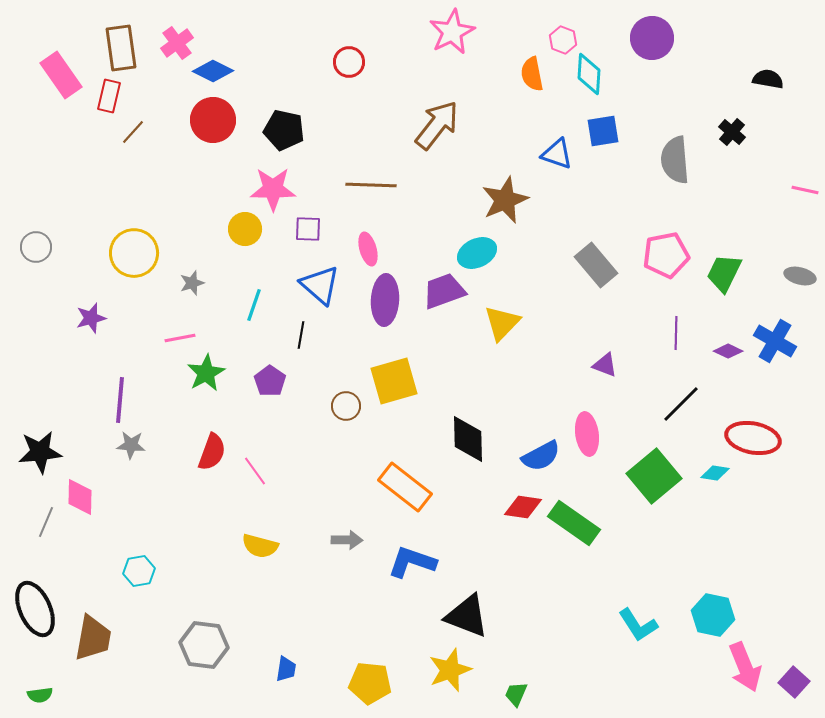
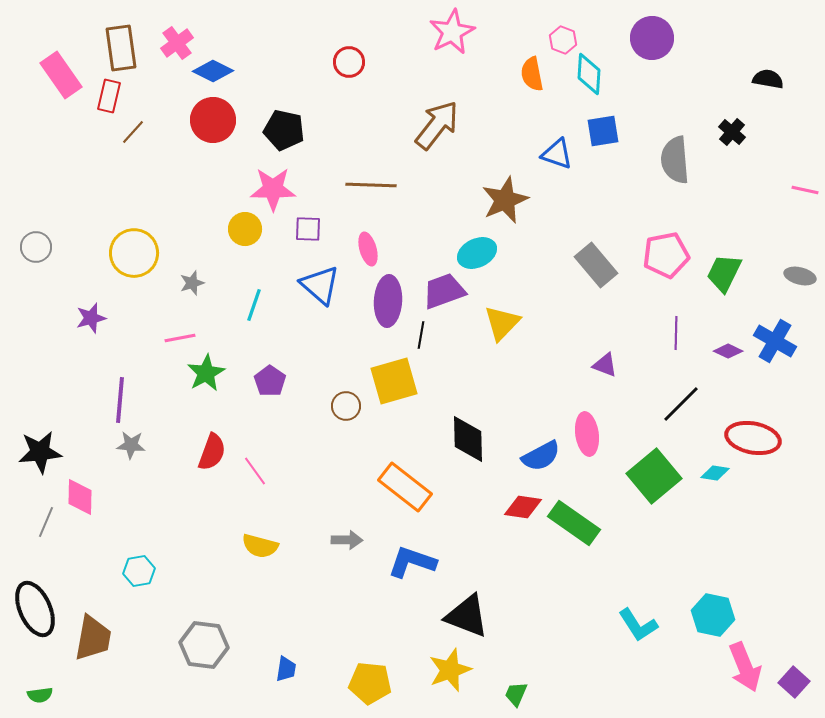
purple ellipse at (385, 300): moved 3 px right, 1 px down
black line at (301, 335): moved 120 px right
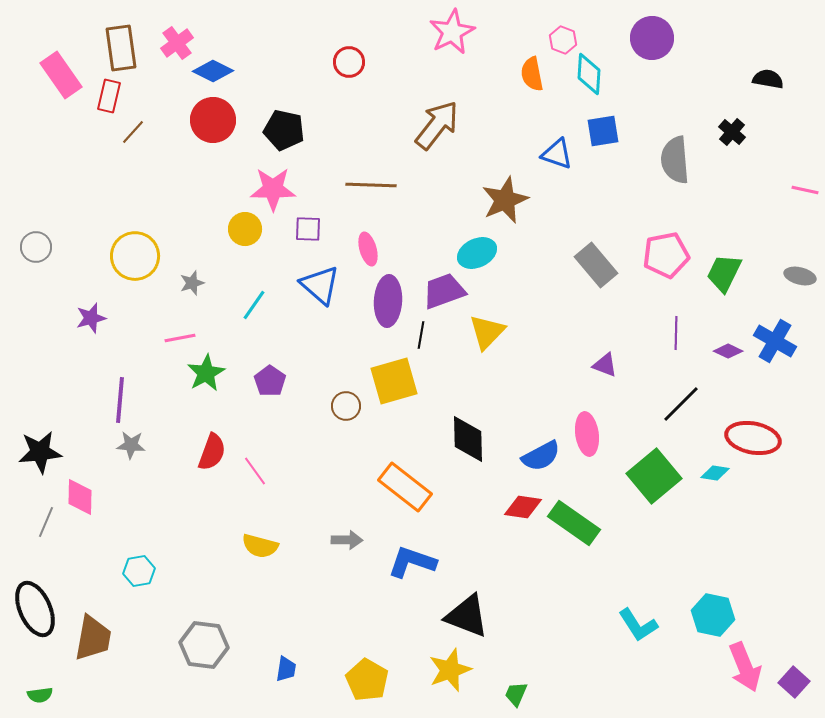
yellow circle at (134, 253): moved 1 px right, 3 px down
cyan line at (254, 305): rotated 16 degrees clockwise
yellow triangle at (502, 323): moved 15 px left, 9 px down
yellow pentagon at (370, 683): moved 3 px left, 3 px up; rotated 24 degrees clockwise
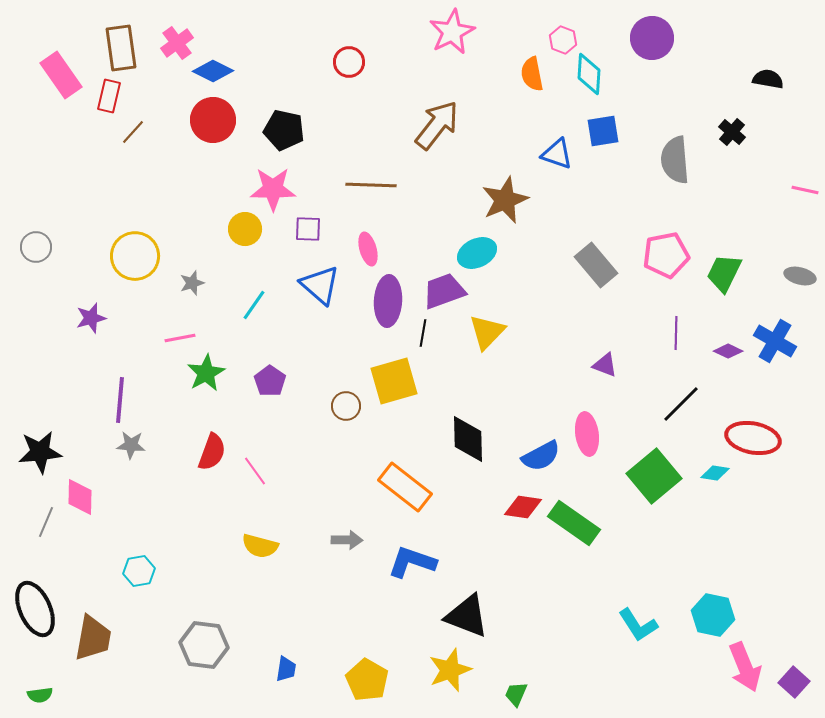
black line at (421, 335): moved 2 px right, 2 px up
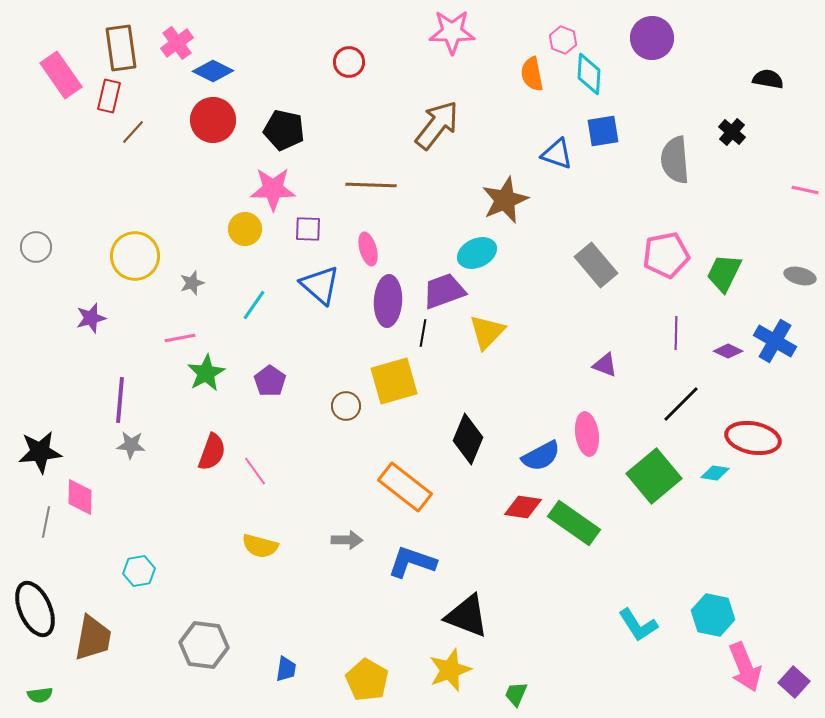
pink star at (452, 32): rotated 27 degrees clockwise
black diamond at (468, 439): rotated 24 degrees clockwise
gray line at (46, 522): rotated 12 degrees counterclockwise
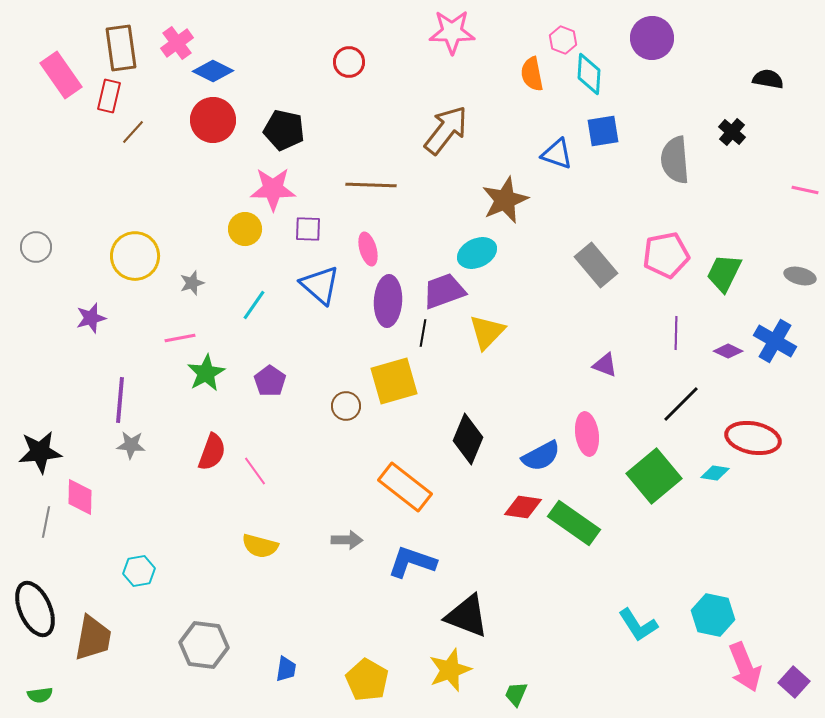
brown arrow at (437, 125): moved 9 px right, 5 px down
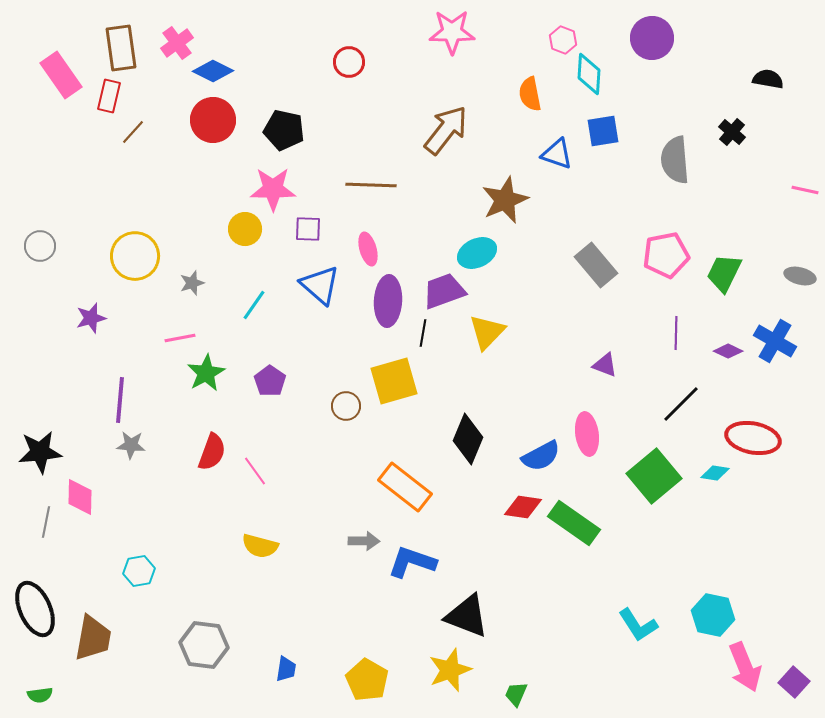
orange semicircle at (532, 74): moved 2 px left, 20 px down
gray circle at (36, 247): moved 4 px right, 1 px up
gray arrow at (347, 540): moved 17 px right, 1 px down
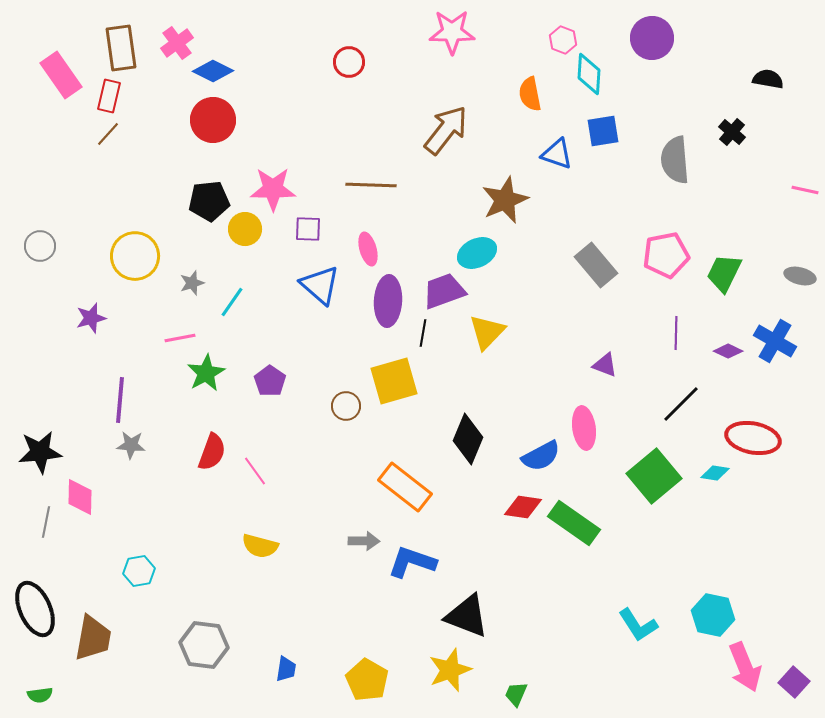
black pentagon at (284, 130): moved 75 px left, 71 px down; rotated 18 degrees counterclockwise
brown line at (133, 132): moved 25 px left, 2 px down
cyan line at (254, 305): moved 22 px left, 3 px up
pink ellipse at (587, 434): moved 3 px left, 6 px up
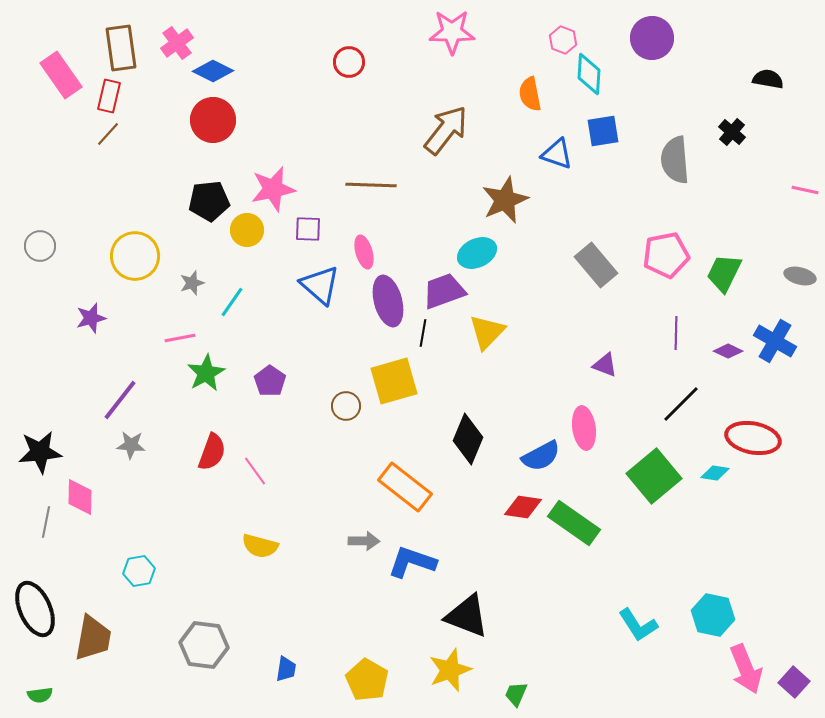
pink star at (273, 189): rotated 12 degrees counterclockwise
yellow circle at (245, 229): moved 2 px right, 1 px down
pink ellipse at (368, 249): moved 4 px left, 3 px down
purple ellipse at (388, 301): rotated 18 degrees counterclockwise
purple line at (120, 400): rotated 33 degrees clockwise
pink arrow at (745, 667): moved 1 px right, 2 px down
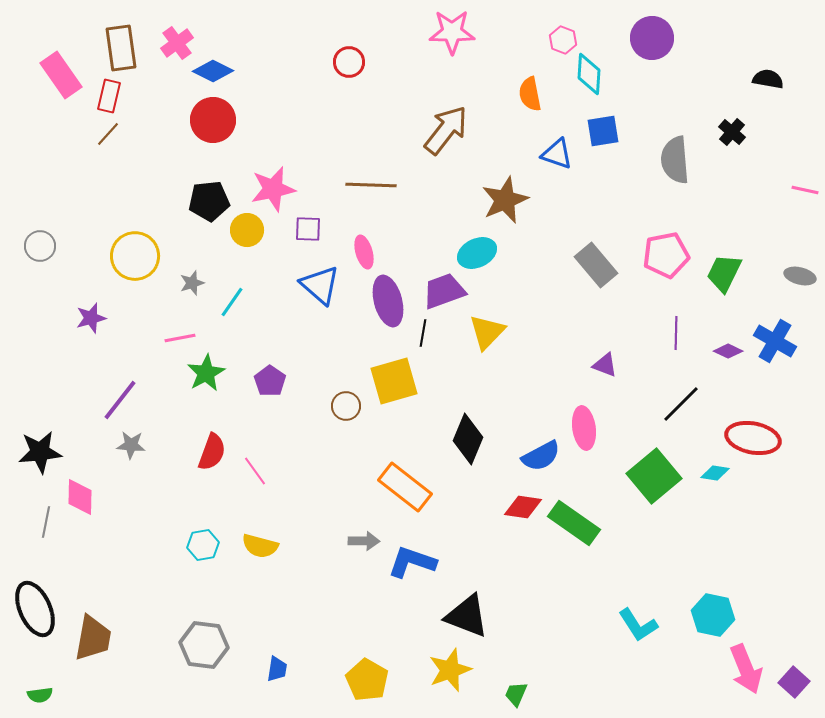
cyan hexagon at (139, 571): moved 64 px right, 26 px up
blue trapezoid at (286, 669): moved 9 px left
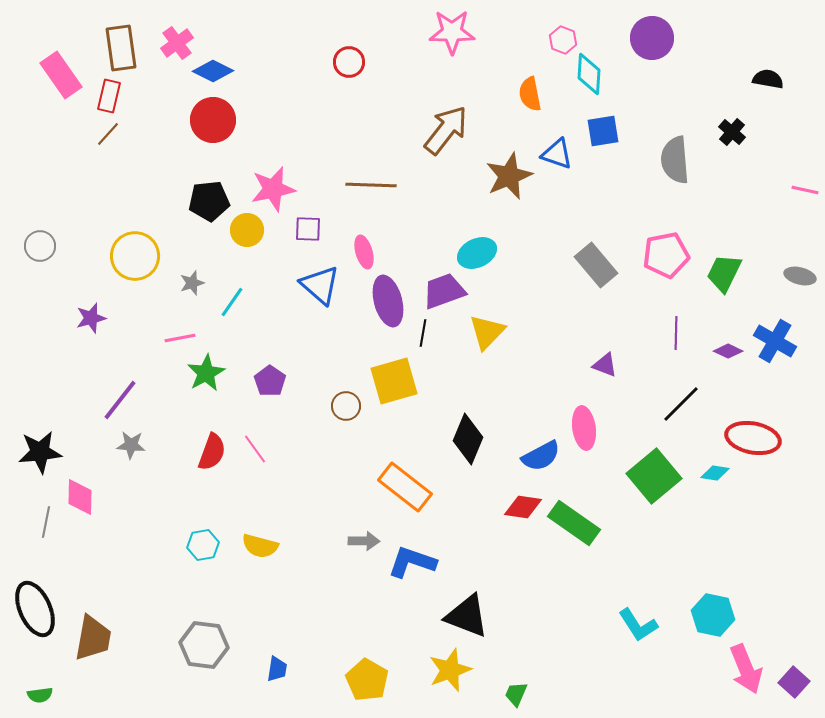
brown star at (505, 200): moved 4 px right, 24 px up
pink line at (255, 471): moved 22 px up
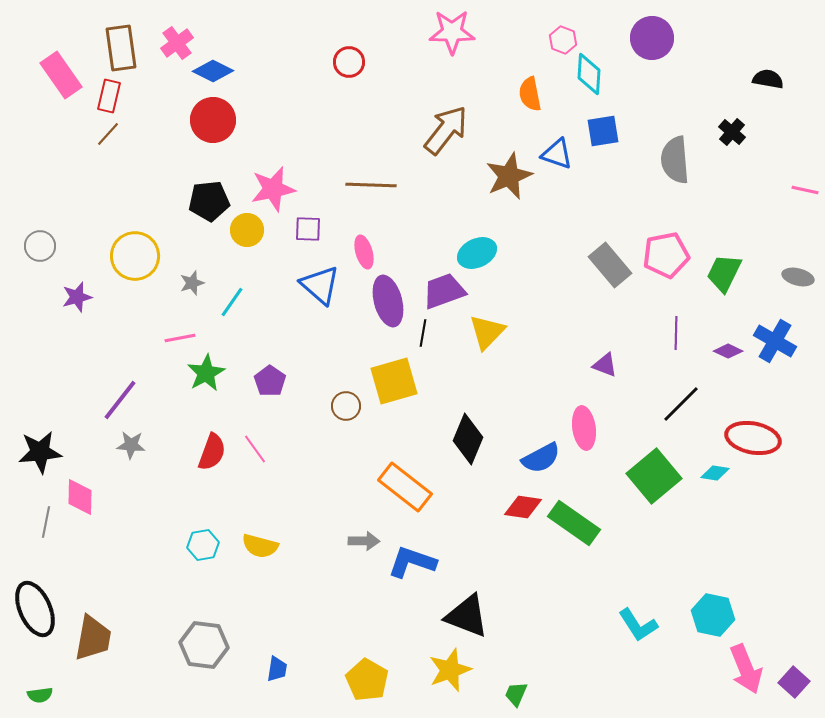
gray rectangle at (596, 265): moved 14 px right
gray ellipse at (800, 276): moved 2 px left, 1 px down
purple star at (91, 318): moved 14 px left, 21 px up
blue semicircle at (541, 456): moved 2 px down
